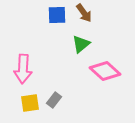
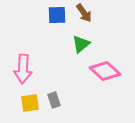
gray rectangle: rotated 56 degrees counterclockwise
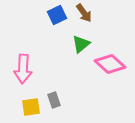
blue square: rotated 24 degrees counterclockwise
pink diamond: moved 5 px right, 7 px up
yellow square: moved 1 px right, 4 px down
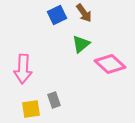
yellow square: moved 2 px down
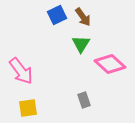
brown arrow: moved 1 px left, 4 px down
green triangle: rotated 18 degrees counterclockwise
pink arrow: moved 2 px left, 2 px down; rotated 40 degrees counterclockwise
gray rectangle: moved 30 px right
yellow square: moved 3 px left, 1 px up
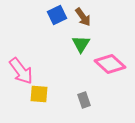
yellow square: moved 11 px right, 14 px up; rotated 12 degrees clockwise
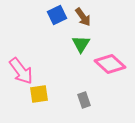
yellow square: rotated 12 degrees counterclockwise
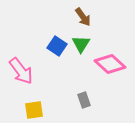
blue square: moved 31 px down; rotated 30 degrees counterclockwise
yellow square: moved 5 px left, 16 px down
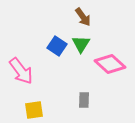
gray rectangle: rotated 21 degrees clockwise
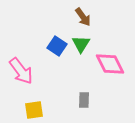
pink diamond: rotated 20 degrees clockwise
